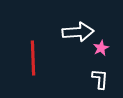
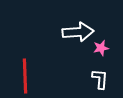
pink star: rotated 14 degrees clockwise
red line: moved 8 px left, 18 px down
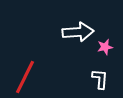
pink star: moved 4 px right, 1 px up
red line: moved 1 px down; rotated 28 degrees clockwise
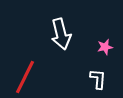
white arrow: moved 17 px left, 2 px down; rotated 80 degrees clockwise
white L-shape: moved 2 px left
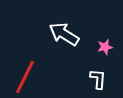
white arrow: moved 3 px right; rotated 136 degrees clockwise
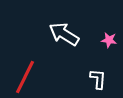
pink star: moved 4 px right, 7 px up; rotated 21 degrees clockwise
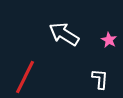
pink star: rotated 21 degrees clockwise
white L-shape: moved 2 px right
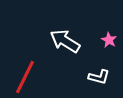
white arrow: moved 1 px right, 7 px down
white L-shape: moved 1 px left, 2 px up; rotated 100 degrees clockwise
